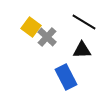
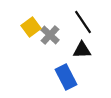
black line: moved 1 px left; rotated 25 degrees clockwise
yellow square: rotated 18 degrees clockwise
gray cross: moved 3 px right, 2 px up
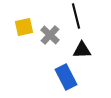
black line: moved 7 px left, 6 px up; rotated 20 degrees clockwise
yellow square: moved 7 px left; rotated 24 degrees clockwise
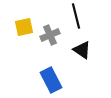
gray cross: rotated 24 degrees clockwise
black triangle: rotated 36 degrees clockwise
blue rectangle: moved 15 px left, 3 px down
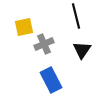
gray cross: moved 6 px left, 9 px down
black triangle: rotated 30 degrees clockwise
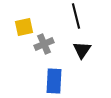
blue rectangle: moved 3 px right, 1 px down; rotated 30 degrees clockwise
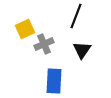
black line: rotated 35 degrees clockwise
yellow square: moved 1 px right, 2 px down; rotated 12 degrees counterclockwise
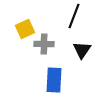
black line: moved 2 px left
gray cross: rotated 24 degrees clockwise
blue rectangle: moved 1 px up
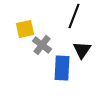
yellow square: rotated 12 degrees clockwise
gray cross: moved 2 px left, 1 px down; rotated 36 degrees clockwise
blue rectangle: moved 8 px right, 12 px up
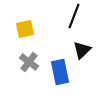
gray cross: moved 13 px left, 17 px down
black triangle: rotated 12 degrees clockwise
blue rectangle: moved 2 px left, 4 px down; rotated 15 degrees counterclockwise
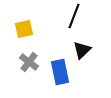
yellow square: moved 1 px left
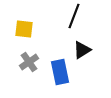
yellow square: rotated 18 degrees clockwise
black triangle: rotated 12 degrees clockwise
gray cross: rotated 18 degrees clockwise
